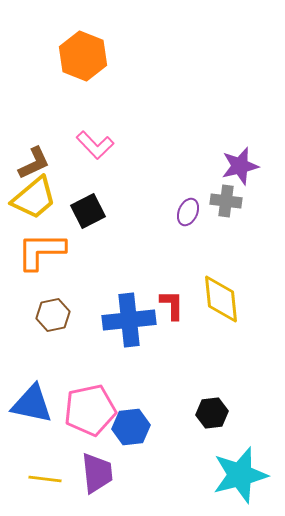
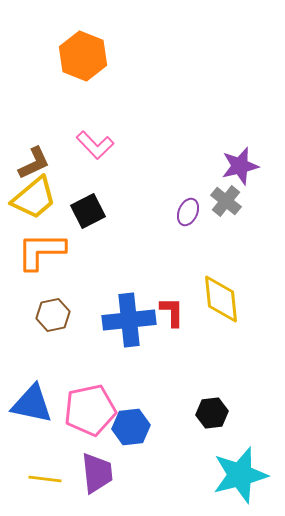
gray cross: rotated 32 degrees clockwise
red L-shape: moved 7 px down
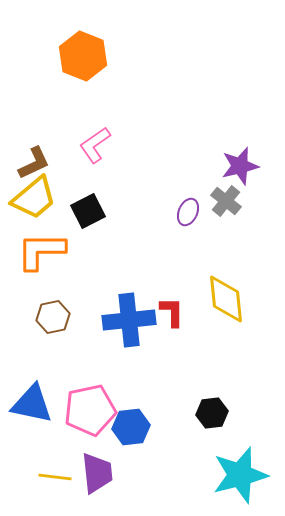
pink L-shape: rotated 99 degrees clockwise
yellow diamond: moved 5 px right
brown hexagon: moved 2 px down
yellow line: moved 10 px right, 2 px up
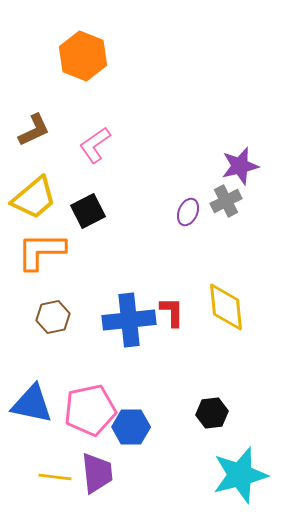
brown L-shape: moved 33 px up
gray cross: rotated 24 degrees clockwise
yellow diamond: moved 8 px down
blue hexagon: rotated 6 degrees clockwise
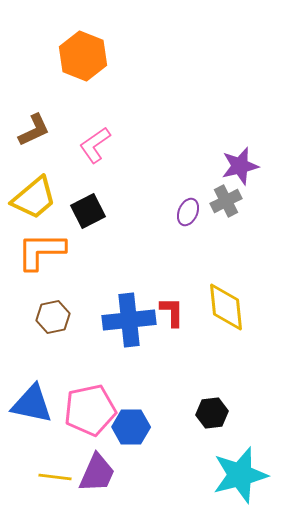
purple trapezoid: rotated 30 degrees clockwise
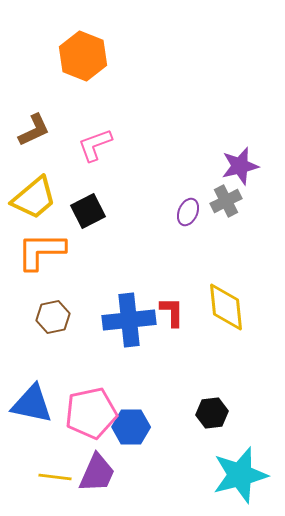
pink L-shape: rotated 15 degrees clockwise
pink pentagon: moved 1 px right, 3 px down
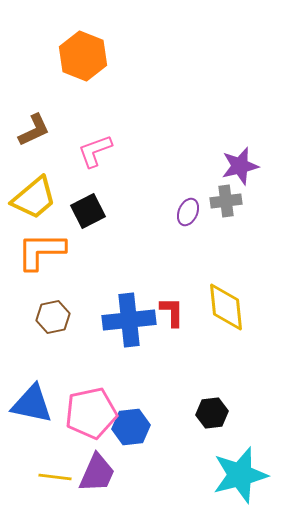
pink L-shape: moved 6 px down
gray cross: rotated 20 degrees clockwise
blue hexagon: rotated 6 degrees counterclockwise
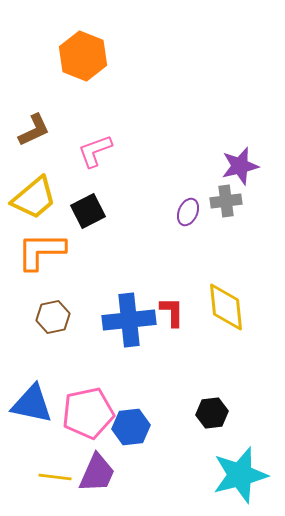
pink pentagon: moved 3 px left
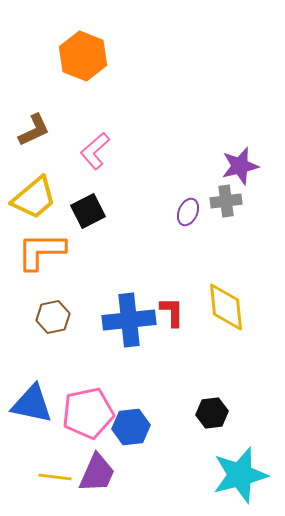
pink L-shape: rotated 21 degrees counterclockwise
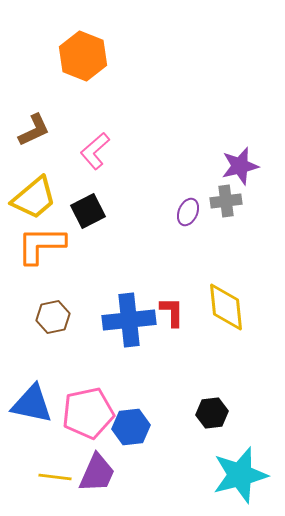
orange L-shape: moved 6 px up
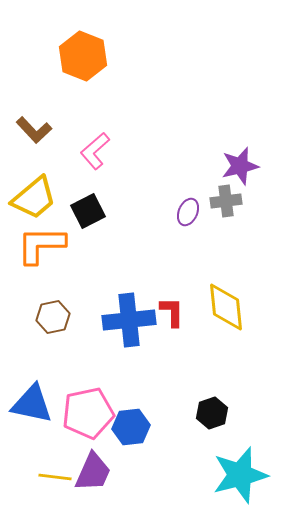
brown L-shape: rotated 72 degrees clockwise
black hexagon: rotated 12 degrees counterclockwise
purple trapezoid: moved 4 px left, 1 px up
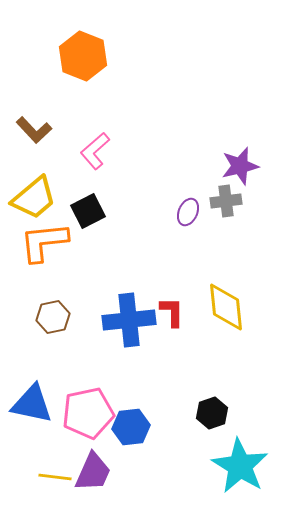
orange L-shape: moved 3 px right, 3 px up; rotated 6 degrees counterclockwise
cyan star: moved 9 px up; rotated 26 degrees counterclockwise
